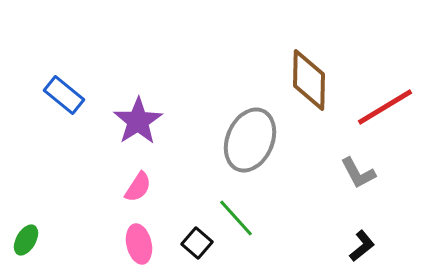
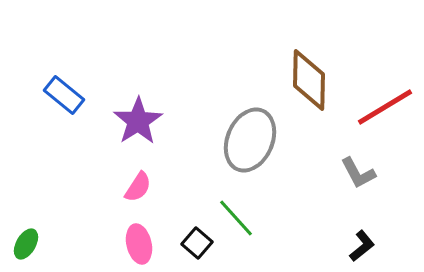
green ellipse: moved 4 px down
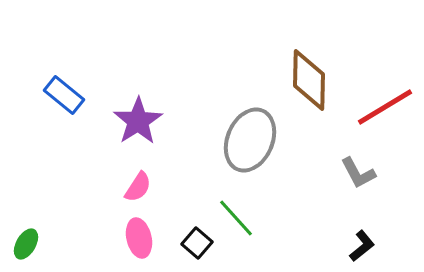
pink ellipse: moved 6 px up
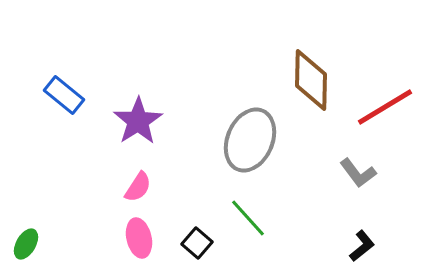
brown diamond: moved 2 px right
gray L-shape: rotated 9 degrees counterclockwise
green line: moved 12 px right
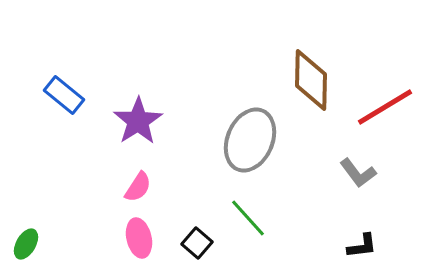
black L-shape: rotated 32 degrees clockwise
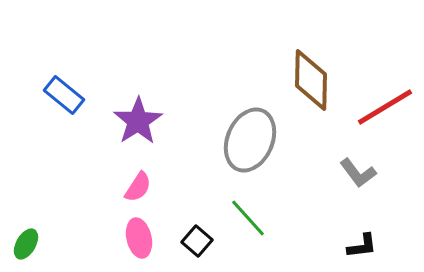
black square: moved 2 px up
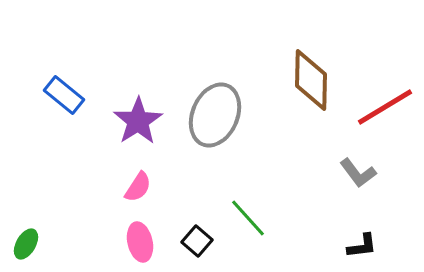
gray ellipse: moved 35 px left, 25 px up
pink ellipse: moved 1 px right, 4 px down
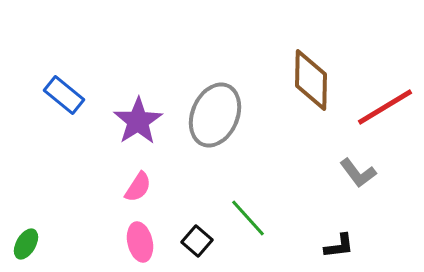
black L-shape: moved 23 px left
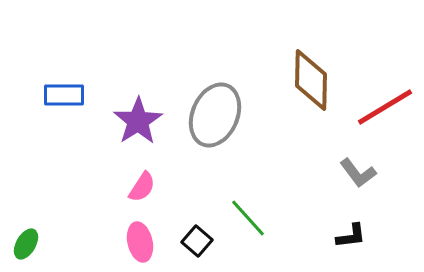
blue rectangle: rotated 39 degrees counterclockwise
pink semicircle: moved 4 px right
black L-shape: moved 12 px right, 10 px up
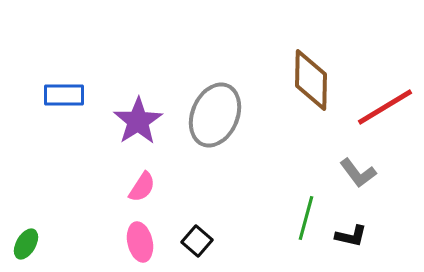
green line: moved 58 px right; rotated 57 degrees clockwise
black L-shape: rotated 20 degrees clockwise
